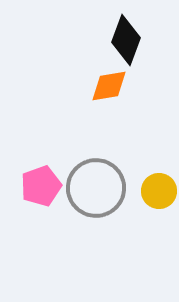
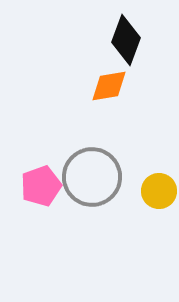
gray circle: moved 4 px left, 11 px up
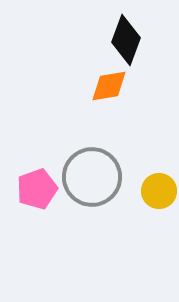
pink pentagon: moved 4 px left, 3 px down
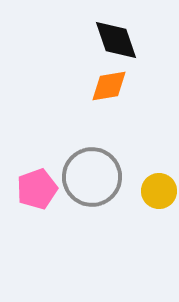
black diamond: moved 10 px left; rotated 39 degrees counterclockwise
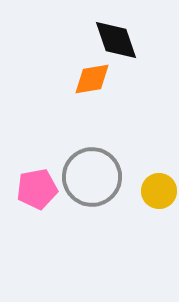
orange diamond: moved 17 px left, 7 px up
pink pentagon: rotated 9 degrees clockwise
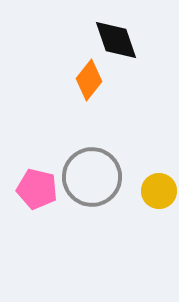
orange diamond: moved 3 px left, 1 px down; rotated 42 degrees counterclockwise
pink pentagon: rotated 24 degrees clockwise
